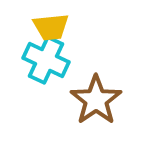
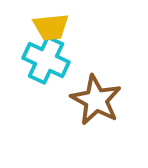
brown star: rotated 9 degrees counterclockwise
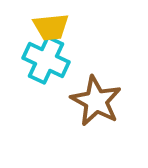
brown star: moved 1 px down
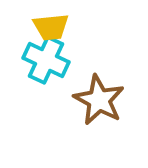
brown star: moved 3 px right, 1 px up
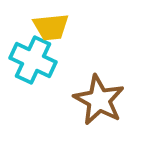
cyan cross: moved 13 px left
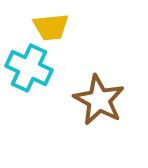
cyan cross: moved 4 px left, 8 px down
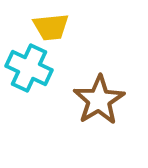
brown star: rotated 12 degrees clockwise
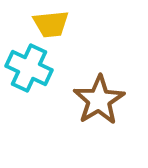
yellow trapezoid: moved 3 px up
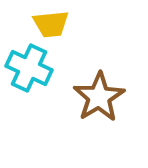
brown star: moved 3 px up
